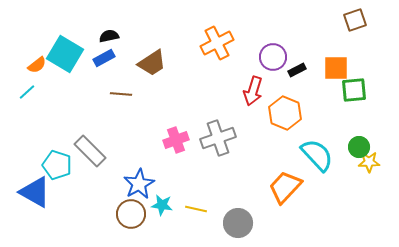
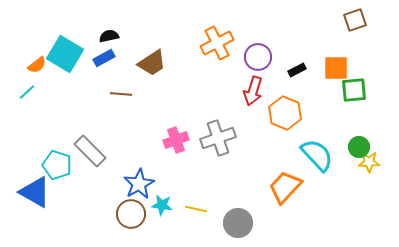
purple circle: moved 15 px left
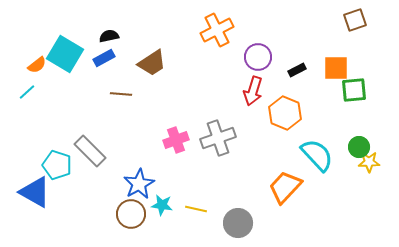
orange cross: moved 13 px up
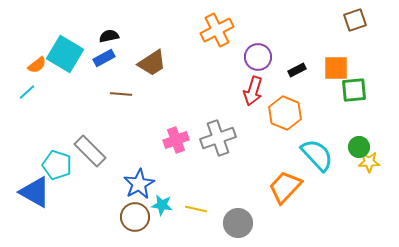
brown circle: moved 4 px right, 3 px down
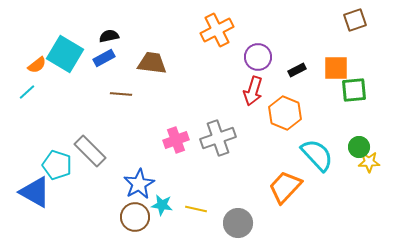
brown trapezoid: rotated 140 degrees counterclockwise
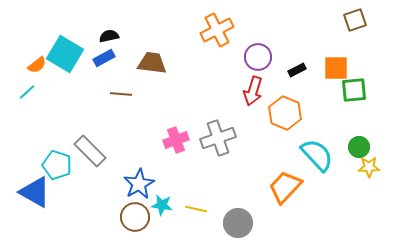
yellow star: moved 5 px down
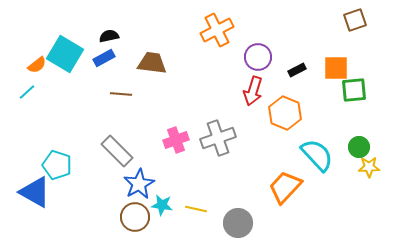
gray rectangle: moved 27 px right
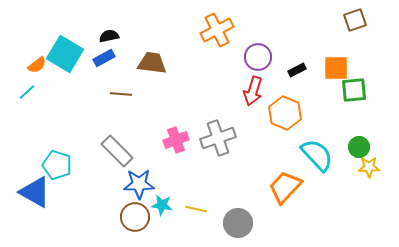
blue star: rotated 28 degrees clockwise
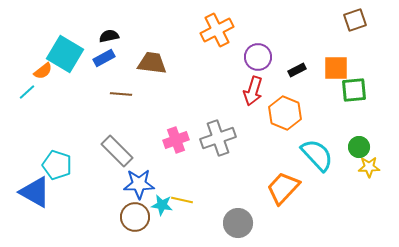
orange semicircle: moved 6 px right, 6 px down
orange trapezoid: moved 2 px left, 1 px down
yellow line: moved 14 px left, 9 px up
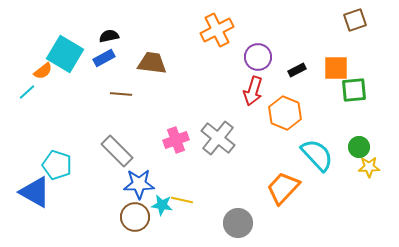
gray cross: rotated 32 degrees counterclockwise
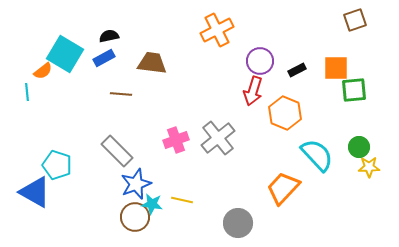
purple circle: moved 2 px right, 4 px down
cyan line: rotated 54 degrees counterclockwise
gray cross: rotated 12 degrees clockwise
blue star: moved 3 px left; rotated 20 degrees counterclockwise
cyan star: moved 10 px left, 1 px up
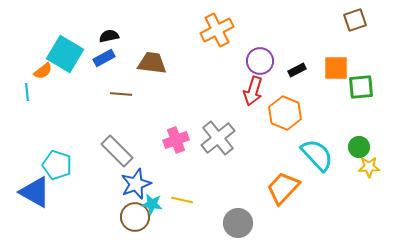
green square: moved 7 px right, 3 px up
